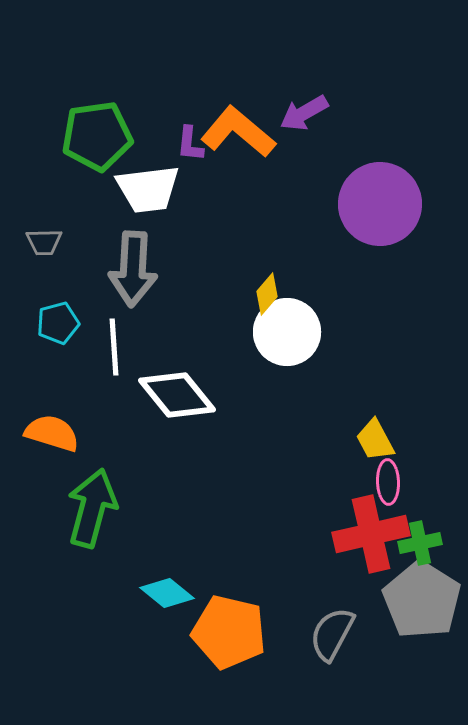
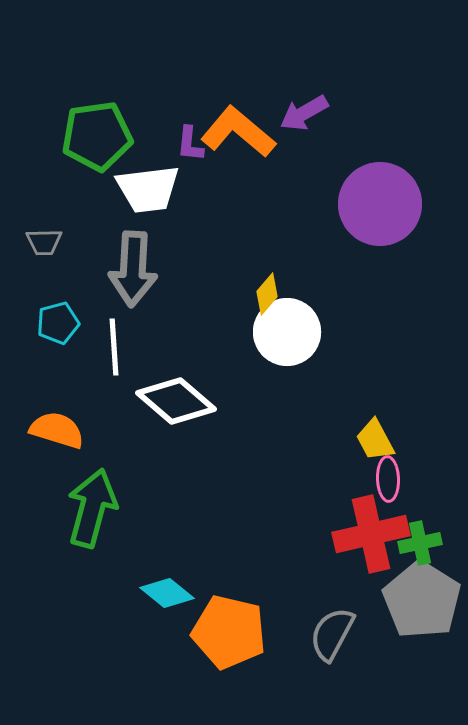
white diamond: moved 1 px left, 6 px down; rotated 10 degrees counterclockwise
orange semicircle: moved 5 px right, 3 px up
pink ellipse: moved 3 px up
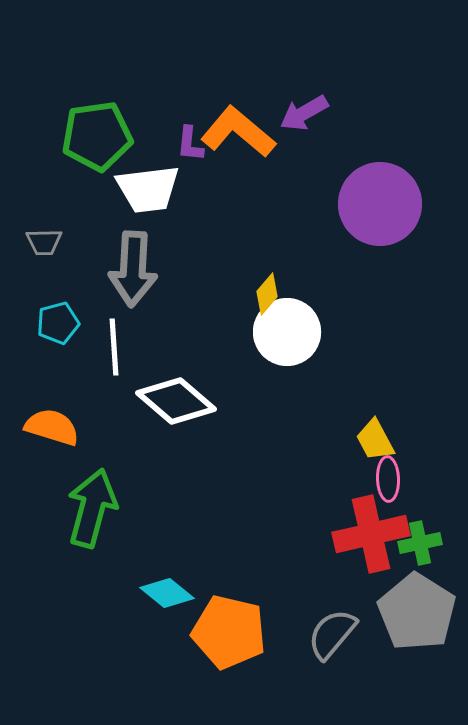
orange semicircle: moved 5 px left, 3 px up
gray pentagon: moved 5 px left, 12 px down
gray semicircle: rotated 12 degrees clockwise
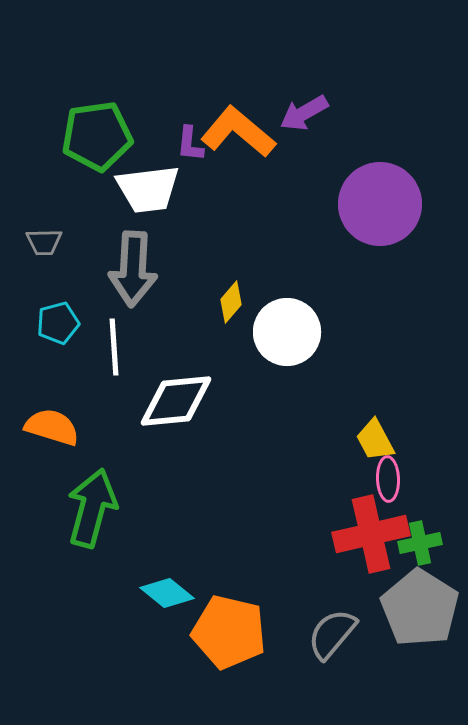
yellow diamond: moved 36 px left, 8 px down
white diamond: rotated 46 degrees counterclockwise
gray pentagon: moved 3 px right, 4 px up
